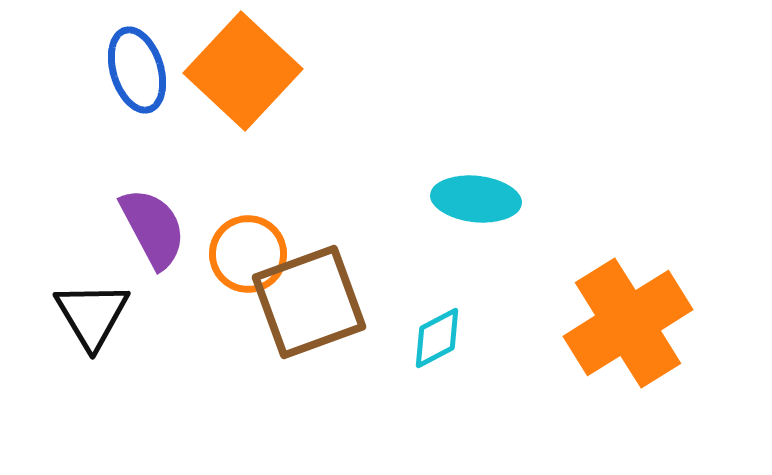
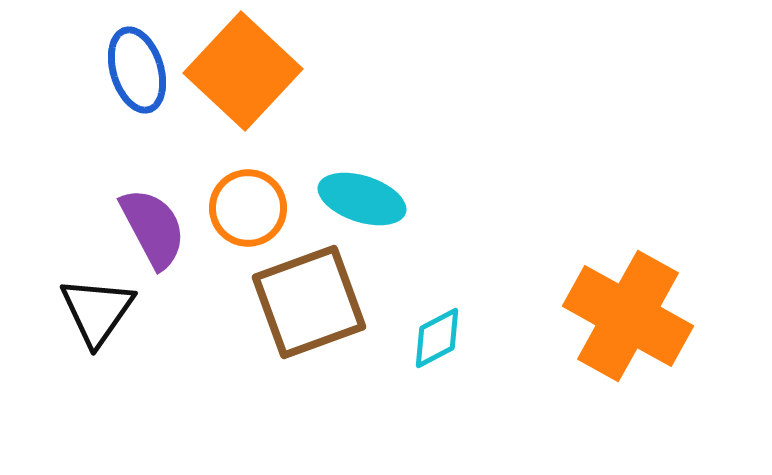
cyan ellipse: moved 114 px left; rotated 12 degrees clockwise
orange circle: moved 46 px up
black triangle: moved 5 px right, 4 px up; rotated 6 degrees clockwise
orange cross: moved 7 px up; rotated 29 degrees counterclockwise
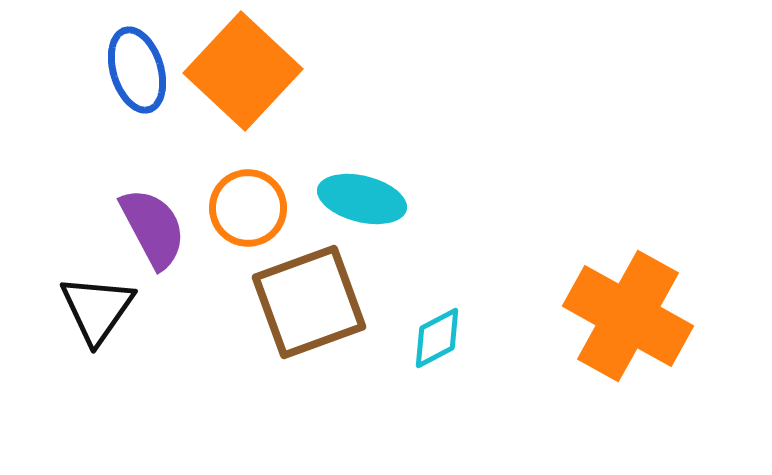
cyan ellipse: rotated 4 degrees counterclockwise
black triangle: moved 2 px up
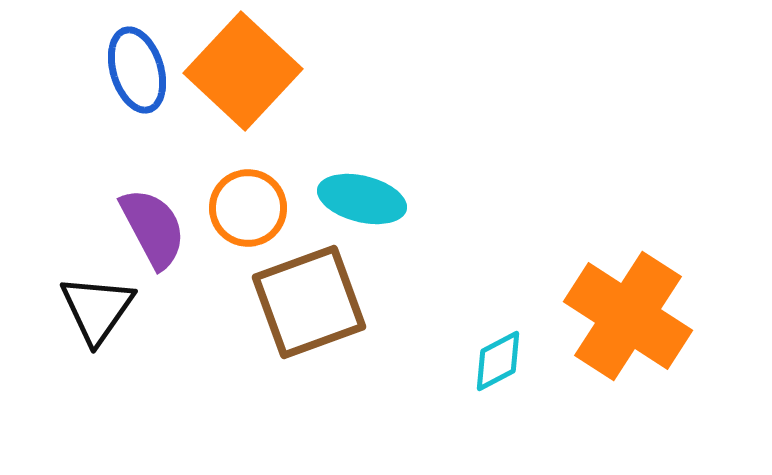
orange cross: rotated 4 degrees clockwise
cyan diamond: moved 61 px right, 23 px down
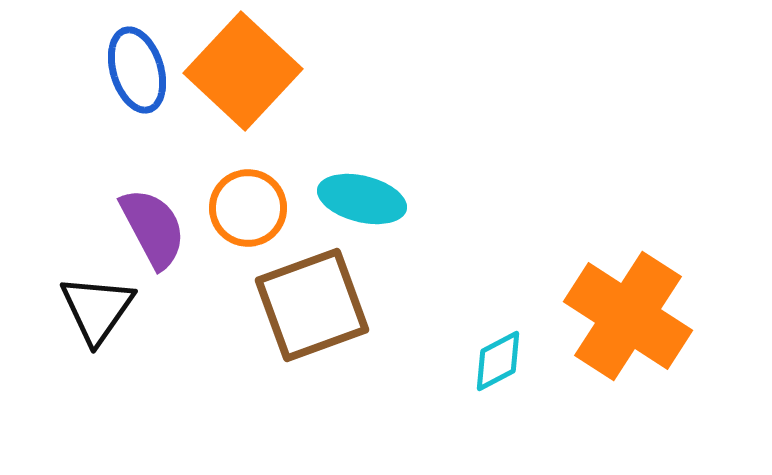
brown square: moved 3 px right, 3 px down
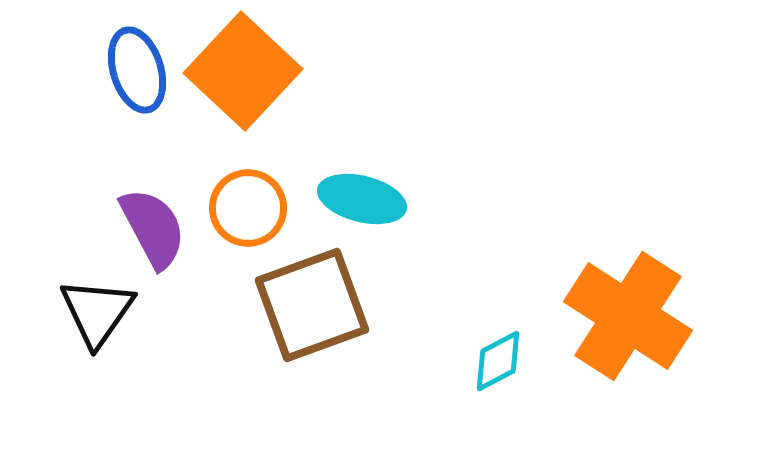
black triangle: moved 3 px down
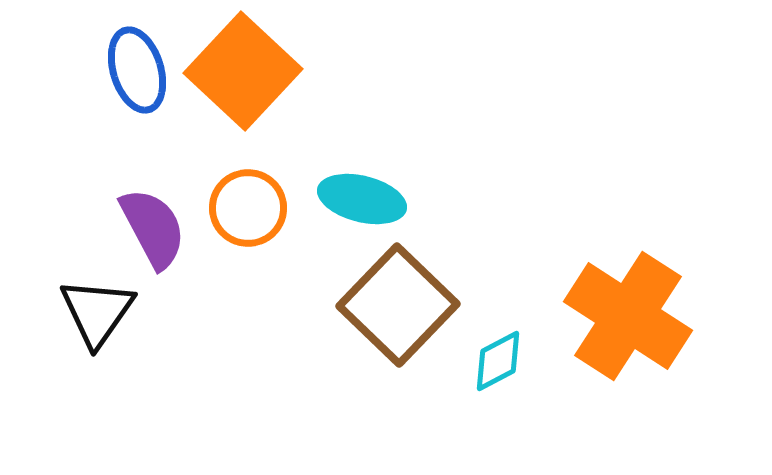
brown square: moved 86 px right; rotated 26 degrees counterclockwise
